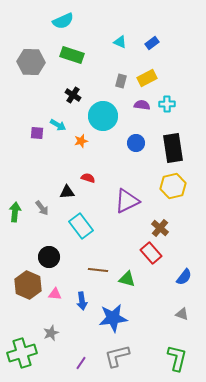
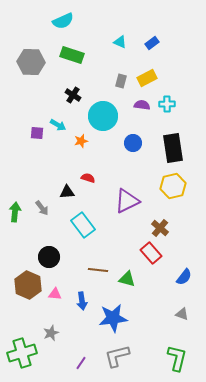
blue circle: moved 3 px left
cyan rectangle: moved 2 px right, 1 px up
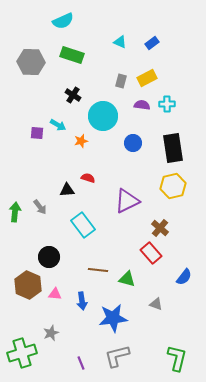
black triangle: moved 2 px up
gray arrow: moved 2 px left, 1 px up
gray triangle: moved 26 px left, 10 px up
purple line: rotated 56 degrees counterclockwise
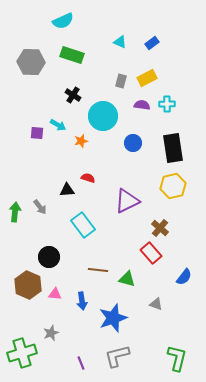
blue star: rotated 12 degrees counterclockwise
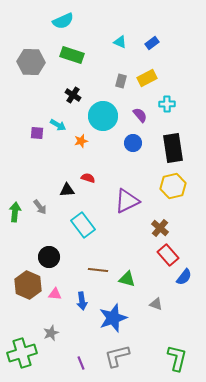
purple semicircle: moved 2 px left, 10 px down; rotated 42 degrees clockwise
red rectangle: moved 17 px right, 2 px down
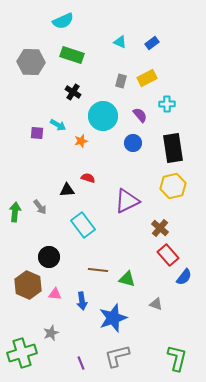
black cross: moved 3 px up
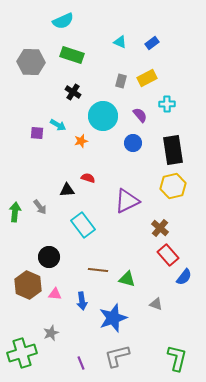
black rectangle: moved 2 px down
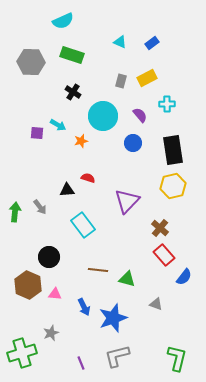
purple triangle: rotated 20 degrees counterclockwise
red rectangle: moved 4 px left
blue arrow: moved 2 px right, 6 px down; rotated 18 degrees counterclockwise
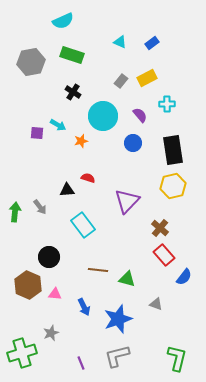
gray hexagon: rotated 12 degrees counterclockwise
gray rectangle: rotated 24 degrees clockwise
blue star: moved 5 px right, 1 px down
